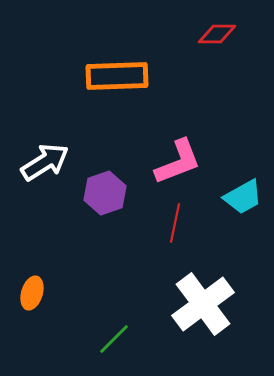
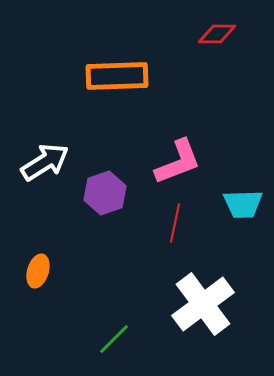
cyan trapezoid: moved 7 px down; rotated 27 degrees clockwise
orange ellipse: moved 6 px right, 22 px up
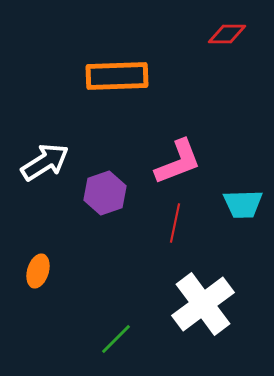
red diamond: moved 10 px right
green line: moved 2 px right
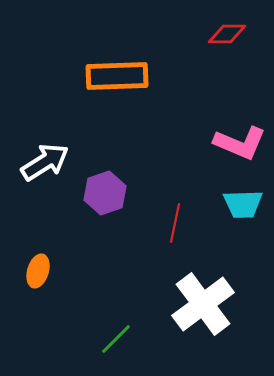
pink L-shape: moved 62 px right, 19 px up; rotated 44 degrees clockwise
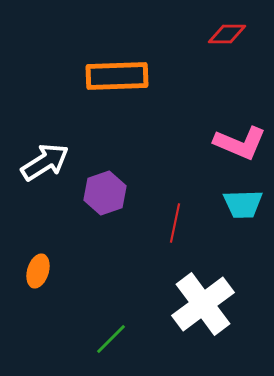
green line: moved 5 px left
